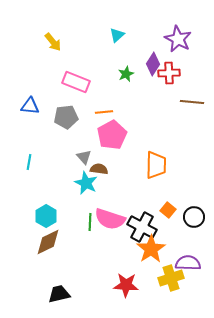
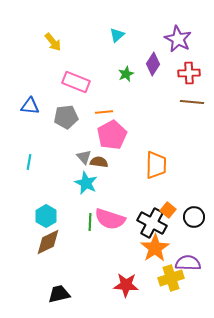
red cross: moved 20 px right
brown semicircle: moved 7 px up
black cross: moved 10 px right, 4 px up
orange star: moved 4 px right, 1 px up
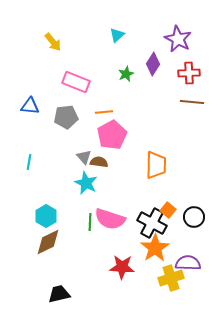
red star: moved 4 px left, 18 px up
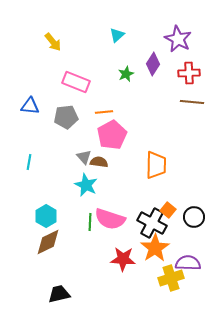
cyan star: moved 2 px down
red star: moved 1 px right, 8 px up
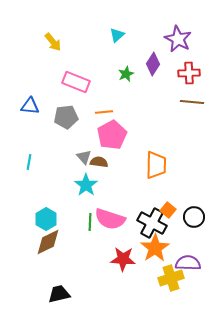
cyan star: rotated 10 degrees clockwise
cyan hexagon: moved 3 px down
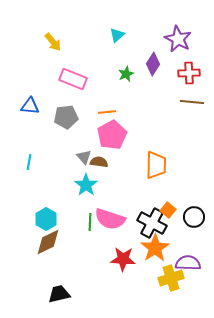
pink rectangle: moved 3 px left, 3 px up
orange line: moved 3 px right
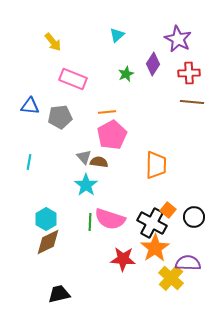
gray pentagon: moved 6 px left
yellow cross: rotated 30 degrees counterclockwise
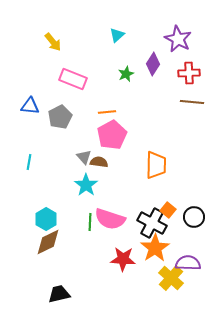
gray pentagon: rotated 20 degrees counterclockwise
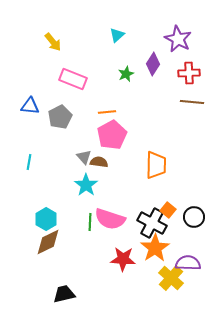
black trapezoid: moved 5 px right
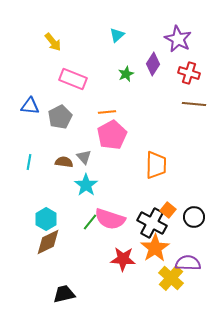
red cross: rotated 20 degrees clockwise
brown line: moved 2 px right, 2 px down
brown semicircle: moved 35 px left
green line: rotated 36 degrees clockwise
